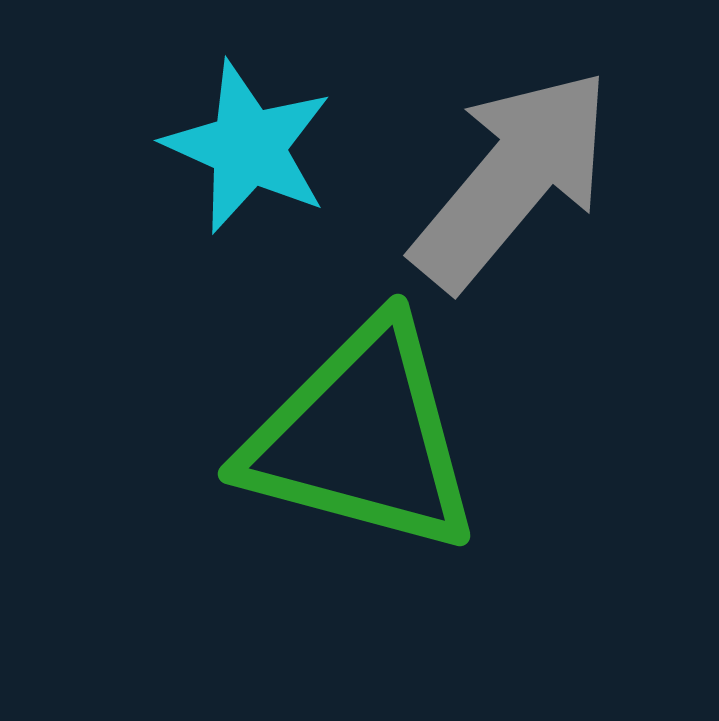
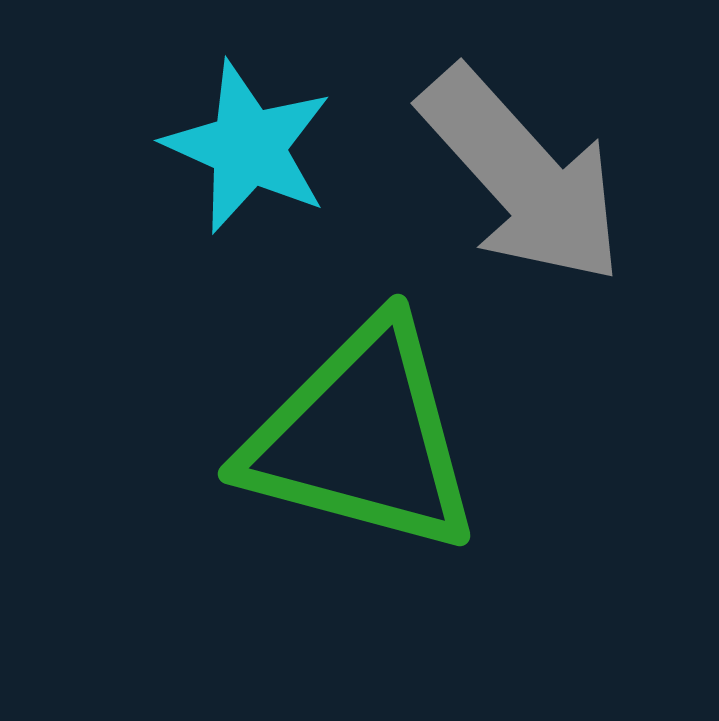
gray arrow: moved 10 px right, 3 px up; rotated 98 degrees clockwise
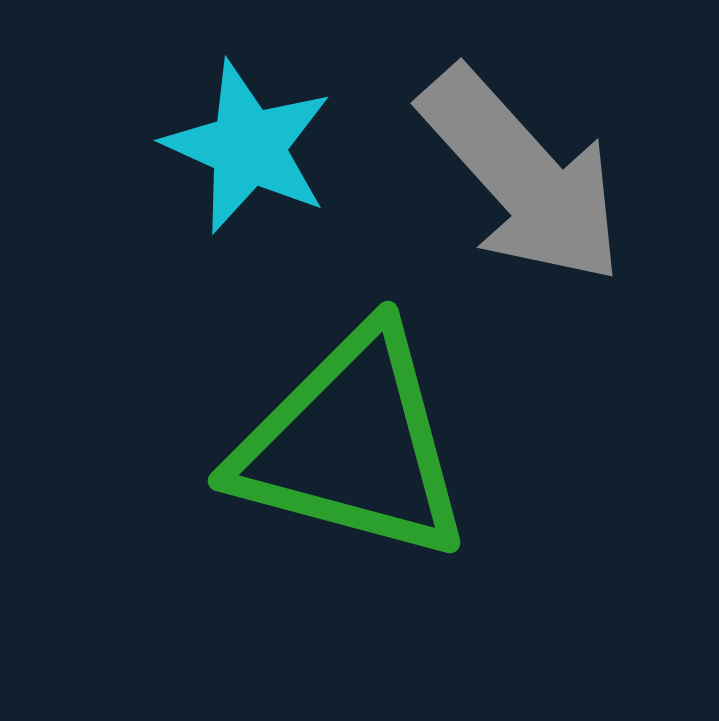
green triangle: moved 10 px left, 7 px down
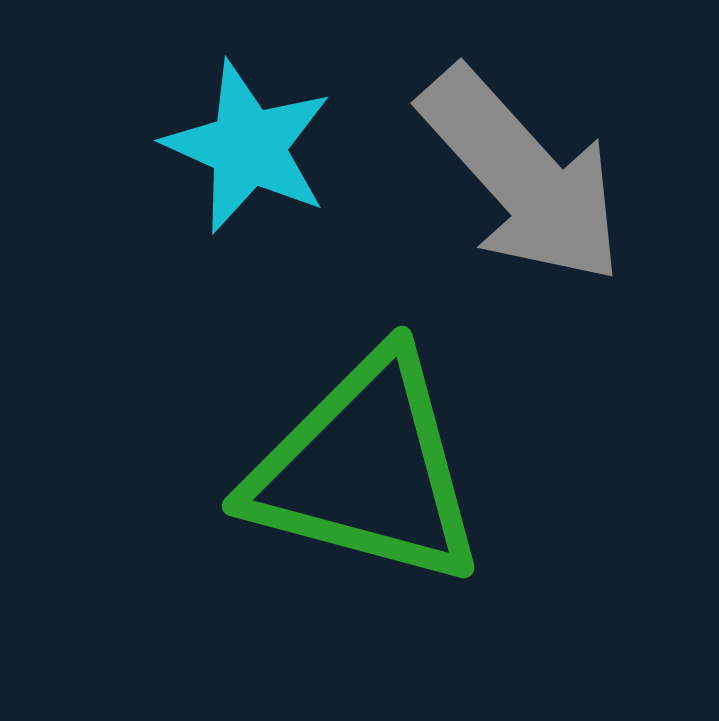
green triangle: moved 14 px right, 25 px down
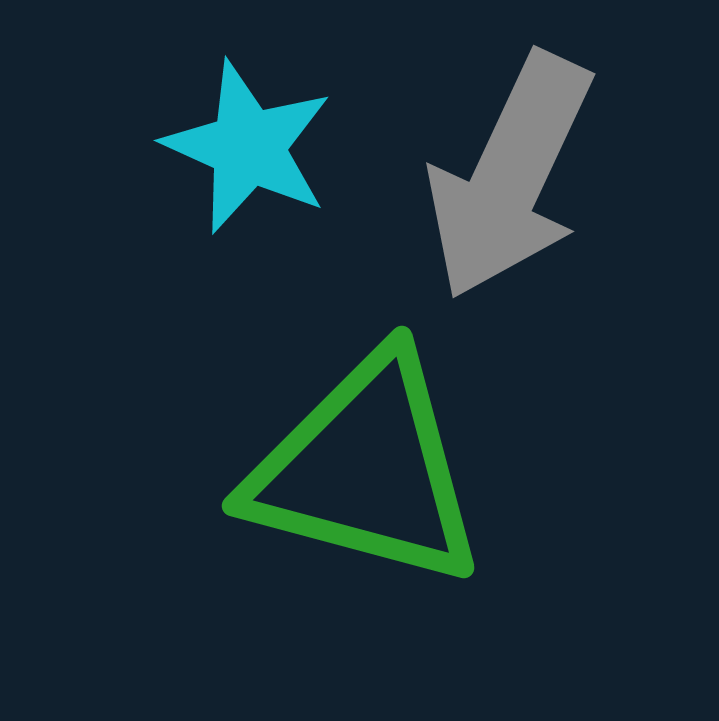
gray arrow: moved 12 px left; rotated 67 degrees clockwise
